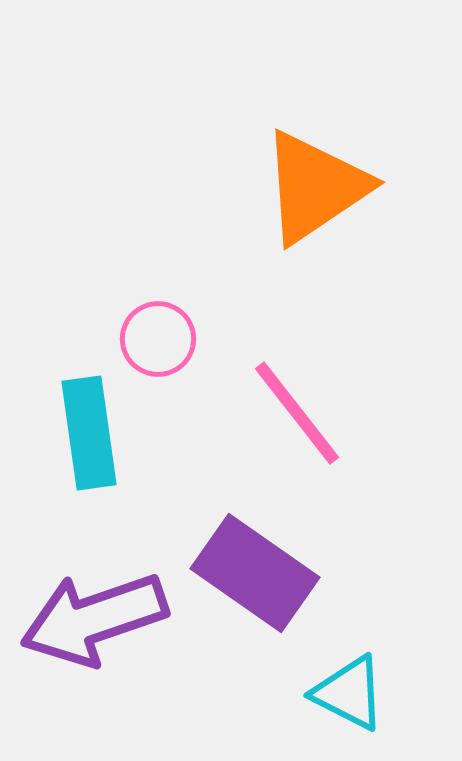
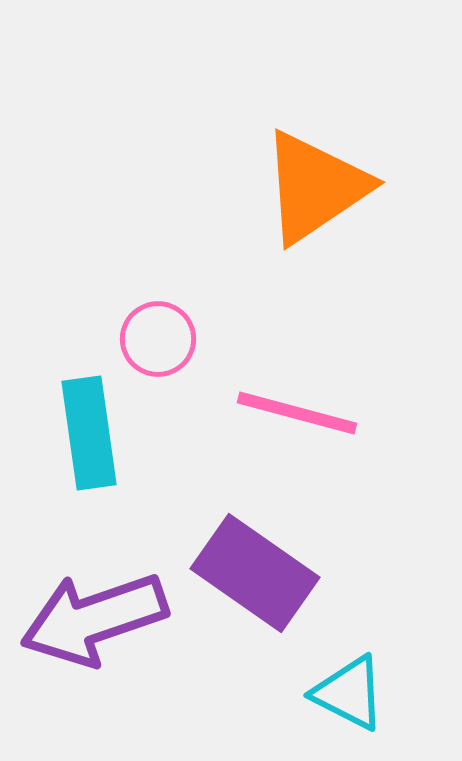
pink line: rotated 37 degrees counterclockwise
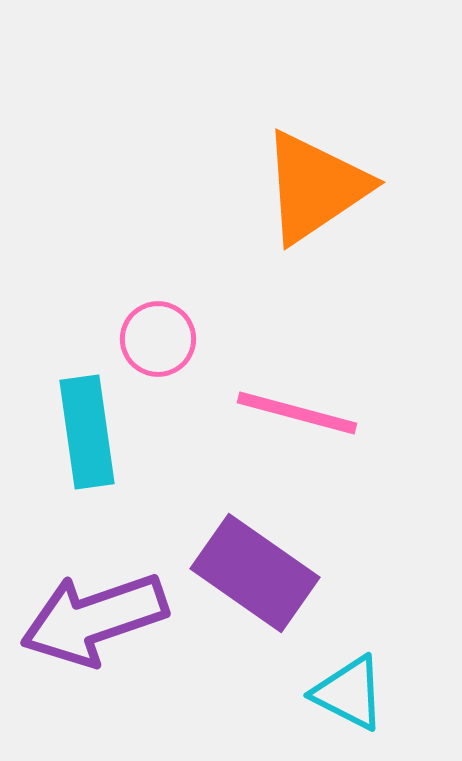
cyan rectangle: moved 2 px left, 1 px up
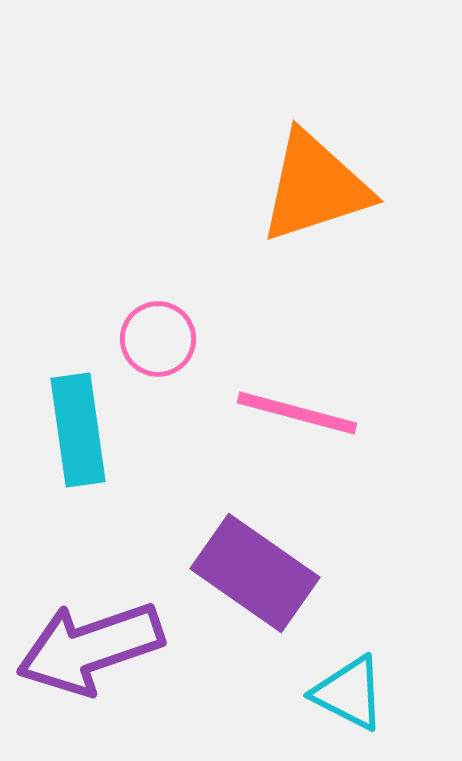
orange triangle: rotated 16 degrees clockwise
cyan rectangle: moved 9 px left, 2 px up
purple arrow: moved 4 px left, 29 px down
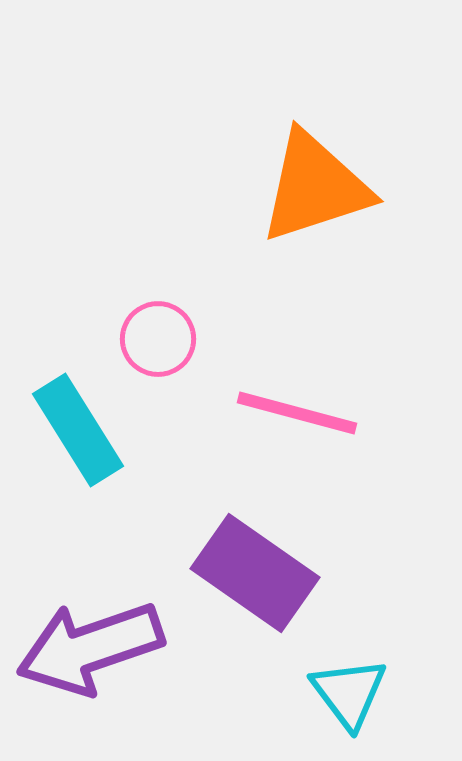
cyan rectangle: rotated 24 degrees counterclockwise
cyan triangle: rotated 26 degrees clockwise
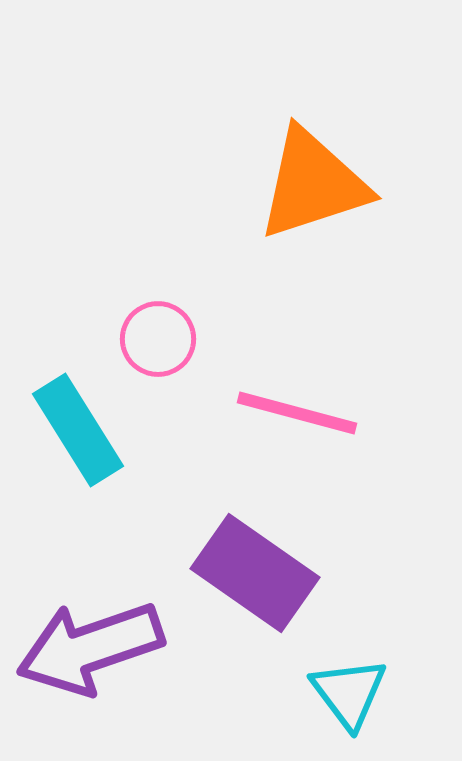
orange triangle: moved 2 px left, 3 px up
